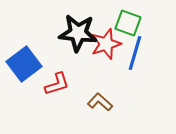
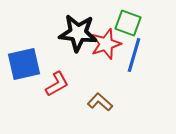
blue line: moved 1 px left, 2 px down
blue square: rotated 24 degrees clockwise
red L-shape: rotated 12 degrees counterclockwise
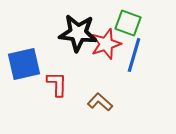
red L-shape: rotated 60 degrees counterclockwise
